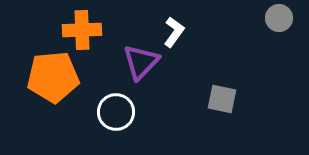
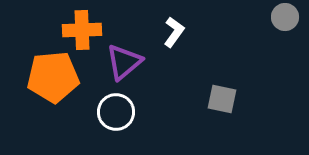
gray circle: moved 6 px right, 1 px up
purple triangle: moved 17 px left; rotated 6 degrees clockwise
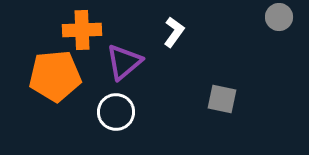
gray circle: moved 6 px left
orange pentagon: moved 2 px right, 1 px up
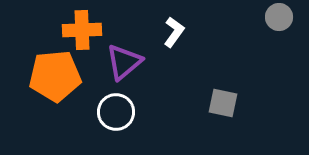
gray square: moved 1 px right, 4 px down
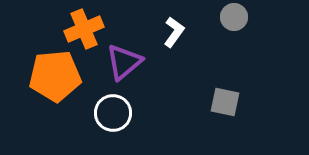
gray circle: moved 45 px left
orange cross: moved 2 px right, 1 px up; rotated 21 degrees counterclockwise
gray square: moved 2 px right, 1 px up
white circle: moved 3 px left, 1 px down
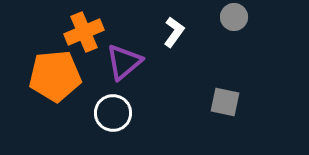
orange cross: moved 3 px down
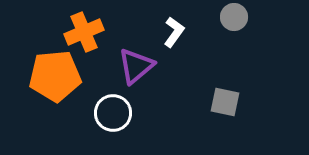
purple triangle: moved 12 px right, 4 px down
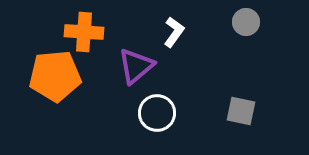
gray circle: moved 12 px right, 5 px down
orange cross: rotated 27 degrees clockwise
gray square: moved 16 px right, 9 px down
white circle: moved 44 px right
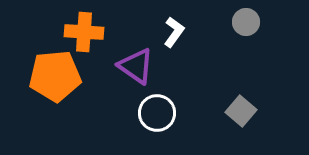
purple triangle: rotated 45 degrees counterclockwise
gray square: rotated 28 degrees clockwise
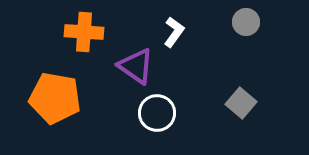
orange pentagon: moved 22 px down; rotated 15 degrees clockwise
gray square: moved 8 px up
